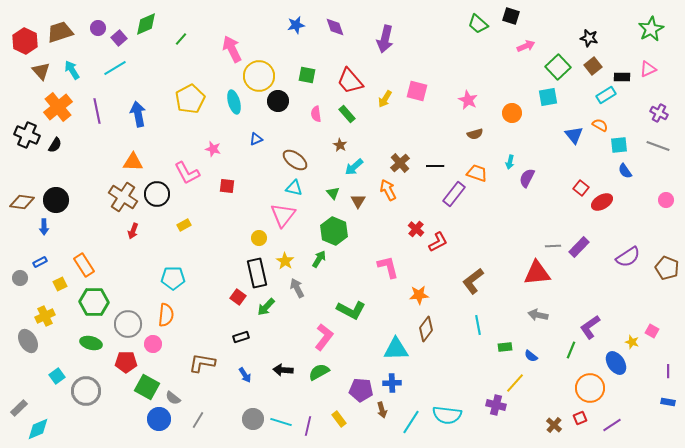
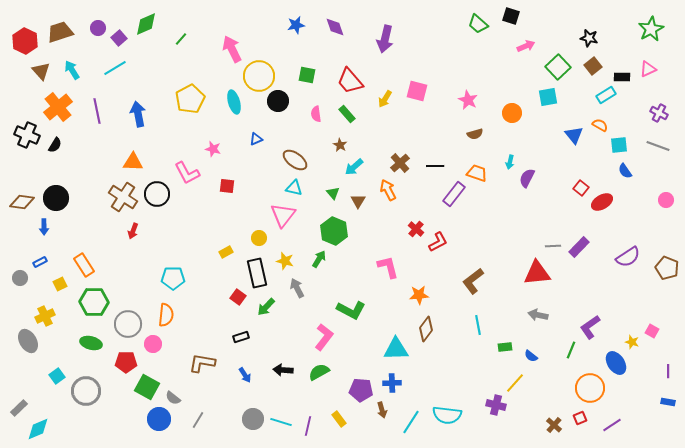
black circle at (56, 200): moved 2 px up
yellow rectangle at (184, 225): moved 42 px right, 27 px down
yellow star at (285, 261): rotated 18 degrees counterclockwise
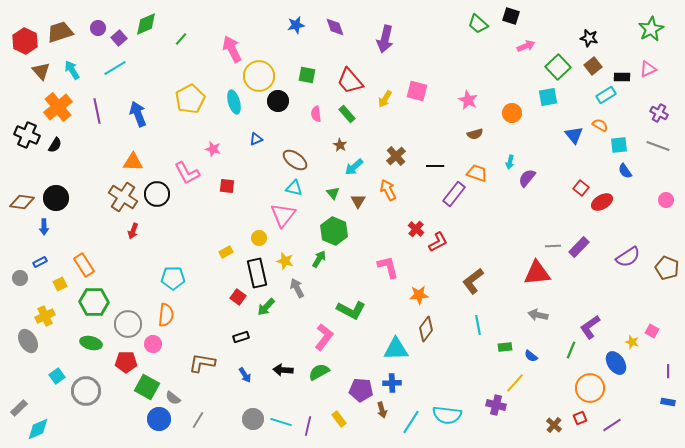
blue arrow at (138, 114): rotated 10 degrees counterclockwise
brown cross at (400, 163): moved 4 px left, 7 px up
purple semicircle at (527, 178): rotated 12 degrees clockwise
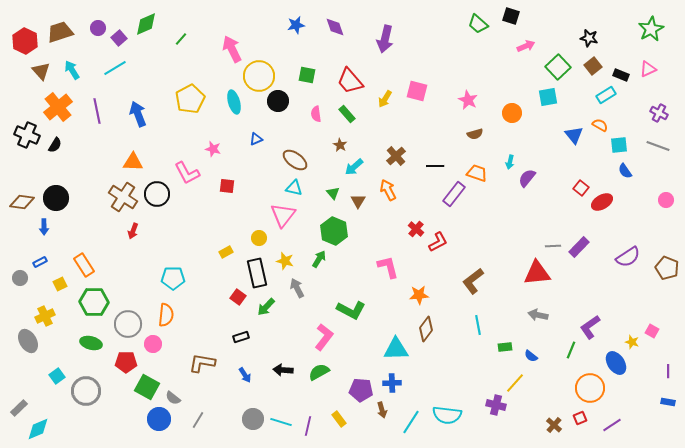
black rectangle at (622, 77): moved 1 px left, 2 px up; rotated 21 degrees clockwise
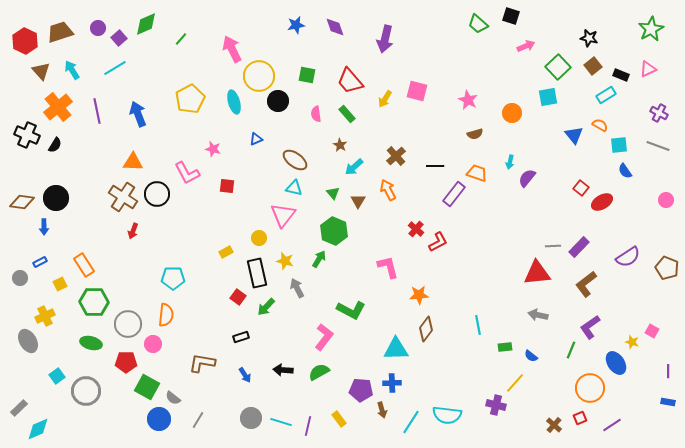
brown L-shape at (473, 281): moved 113 px right, 3 px down
gray circle at (253, 419): moved 2 px left, 1 px up
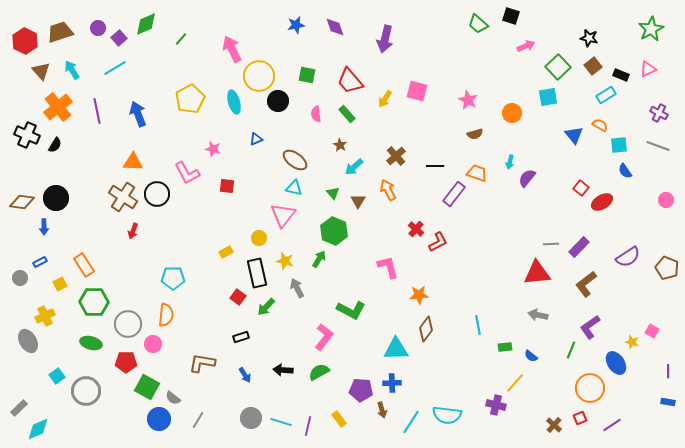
gray line at (553, 246): moved 2 px left, 2 px up
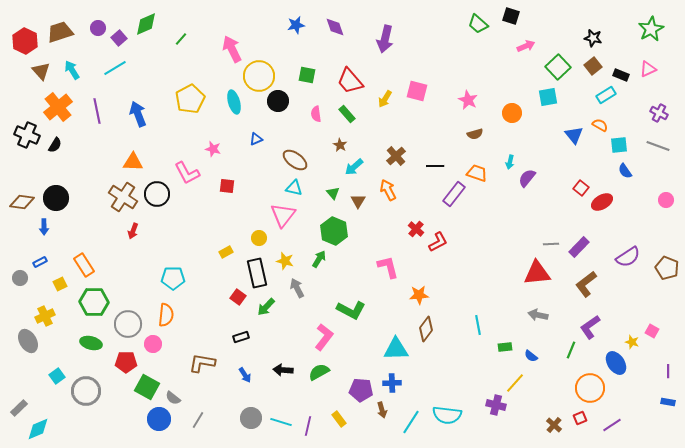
black star at (589, 38): moved 4 px right
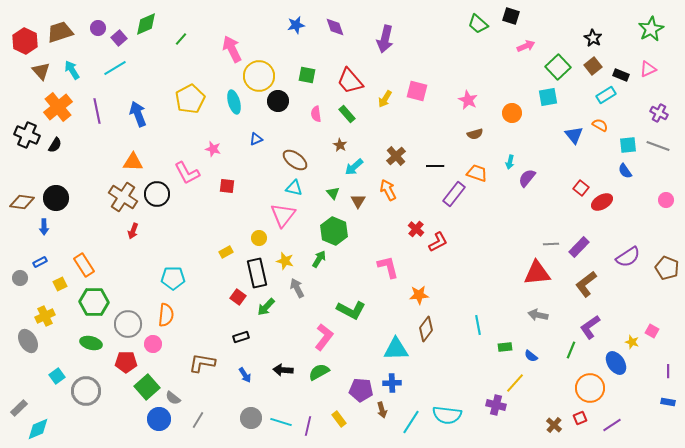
black star at (593, 38): rotated 18 degrees clockwise
cyan square at (619, 145): moved 9 px right
green square at (147, 387): rotated 20 degrees clockwise
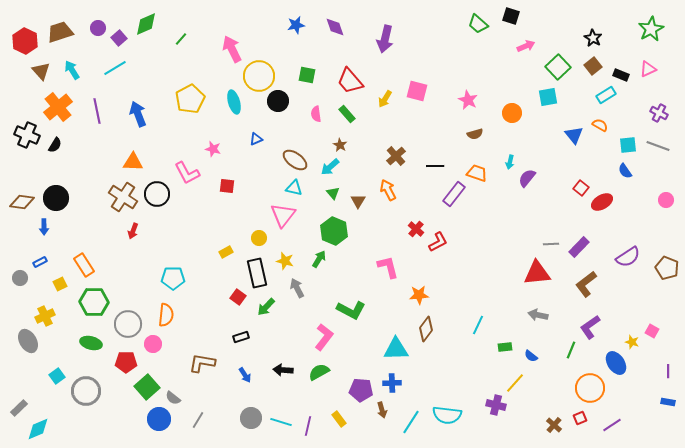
cyan arrow at (354, 167): moved 24 px left
cyan line at (478, 325): rotated 36 degrees clockwise
